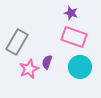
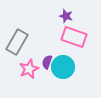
purple star: moved 5 px left, 3 px down
cyan circle: moved 17 px left
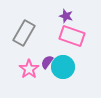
pink rectangle: moved 2 px left, 1 px up
gray rectangle: moved 7 px right, 9 px up
purple semicircle: rotated 16 degrees clockwise
pink star: rotated 12 degrees counterclockwise
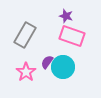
gray rectangle: moved 1 px right, 2 px down
pink star: moved 3 px left, 3 px down
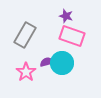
purple semicircle: rotated 40 degrees clockwise
cyan circle: moved 1 px left, 4 px up
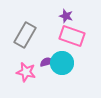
pink star: rotated 24 degrees counterclockwise
